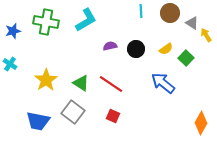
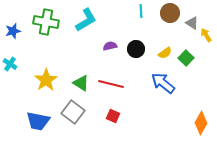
yellow semicircle: moved 1 px left, 4 px down
red line: rotated 20 degrees counterclockwise
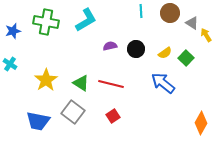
red square: rotated 32 degrees clockwise
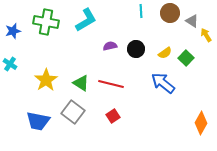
gray triangle: moved 2 px up
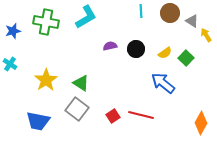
cyan L-shape: moved 3 px up
red line: moved 30 px right, 31 px down
gray square: moved 4 px right, 3 px up
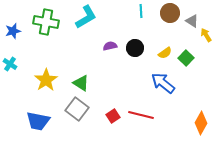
black circle: moved 1 px left, 1 px up
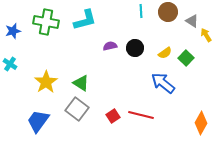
brown circle: moved 2 px left, 1 px up
cyan L-shape: moved 1 px left, 3 px down; rotated 15 degrees clockwise
yellow star: moved 2 px down
blue trapezoid: rotated 115 degrees clockwise
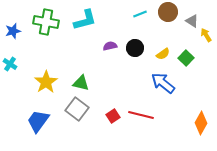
cyan line: moved 1 px left, 3 px down; rotated 72 degrees clockwise
yellow semicircle: moved 2 px left, 1 px down
green triangle: rotated 18 degrees counterclockwise
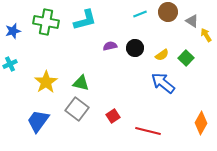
yellow semicircle: moved 1 px left, 1 px down
cyan cross: rotated 32 degrees clockwise
red line: moved 7 px right, 16 px down
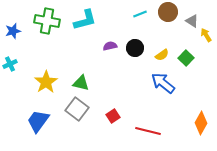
green cross: moved 1 px right, 1 px up
